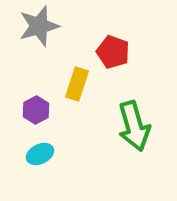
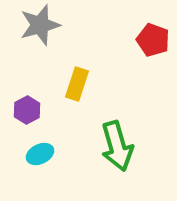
gray star: moved 1 px right, 1 px up
red pentagon: moved 40 px right, 12 px up
purple hexagon: moved 9 px left
green arrow: moved 17 px left, 20 px down
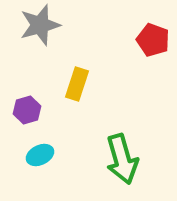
purple hexagon: rotated 12 degrees clockwise
green arrow: moved 5 px right, 13 px down
cyan ellipse: moved 1 px down
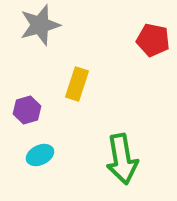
red pentagon: rotated 8 degrees counterclockwise
green arrow: rotated 6 degrees clockwise
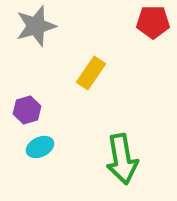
gray star: moved 4 px left, 1 px down
red pentagon: moved 18 px up; rotated 12 degrees counterclockwise
yellow rectangle: moved 14 px right, 11 px up; rotated 16 degrees clockwise
cyan ellipse: moved 8 px up
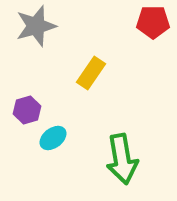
cyan ellipse: moved 13 px right, 9 px up; rotated 12 degrees counterclockwise
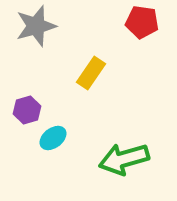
red pentagon: moved 11 px left; rotated 8 degrees clockwise
green arrow: moved 2 px right; rotated 84 degrees clockwise
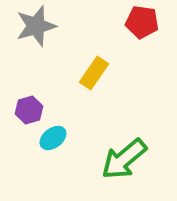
yellow rectangle: moved 3 px right
purple hexagon: moved 2 px right
green arrow: rotated 24 degrees counterclockwise
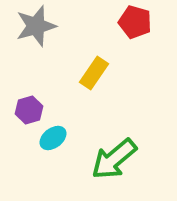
red pentagon: moved 7 px left; rotated 8 degrees clockwise
green arrow: moved 10 px left
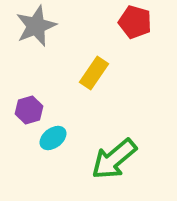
gray star: rotated 6 degrees counterclockwise
